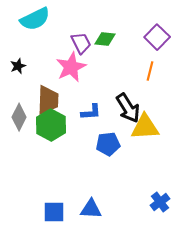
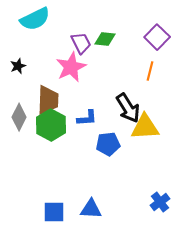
blue L-shape: moved 4 px left, 6 px down
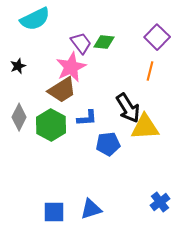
green diamond: moved 1 px left, 3 px down
purple trapezoid: rotated 10 degrees counterclockwise
brown trapezoid: moved 14 px right, 10 px up; rotated 56 degrees clockwise
blue triangle: rotated 20 degrees counterclockwise
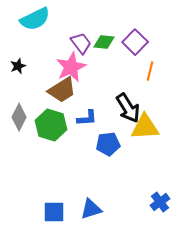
purple square: moved 22 px left, 5 px down
green hexagon: rotated 12 degrees counterclockwise
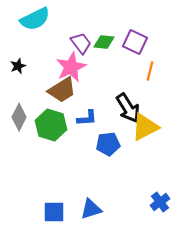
purple square: rotated 20 degrees counterclockwise
yellow triangle: rotated 24 degrees counterclockwise
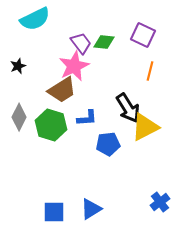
purple square: moved 8 px right, 7 px up
pink star: moved 3 px right, 1 px up
blue triangle: rotated 15 degrees counterclockwise
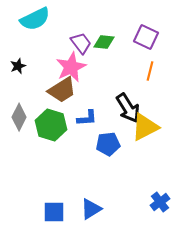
purple square: moved 3 px right, 2 px down
pink star: moved 3 px left, 1 px down
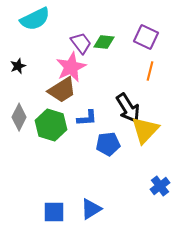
yellow triangle: moved 3 px down; rotated 20 degrees counterclockwise
blue cross: moved 16 px up
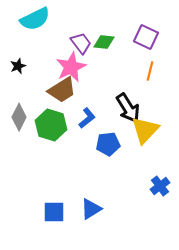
blue L-shape: rotated 35 degrees counterclockwise
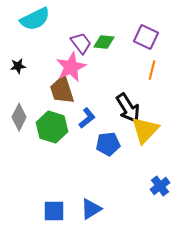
black star: rotated 14 degrees clockwise
orange line: moved 2 px right, 1 px up
brown trapezoid: rotated 104 degrees clockwise
green hexagon: moved 1 px right, 2 px down
blue square: moved 1 px up
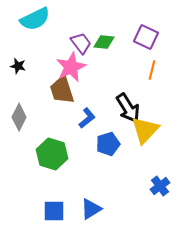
black star: rotated 21 degrees clockwise
green hexagon: moved 27 px down
blue pentagon: rotated 10 degrees counterclockwise
